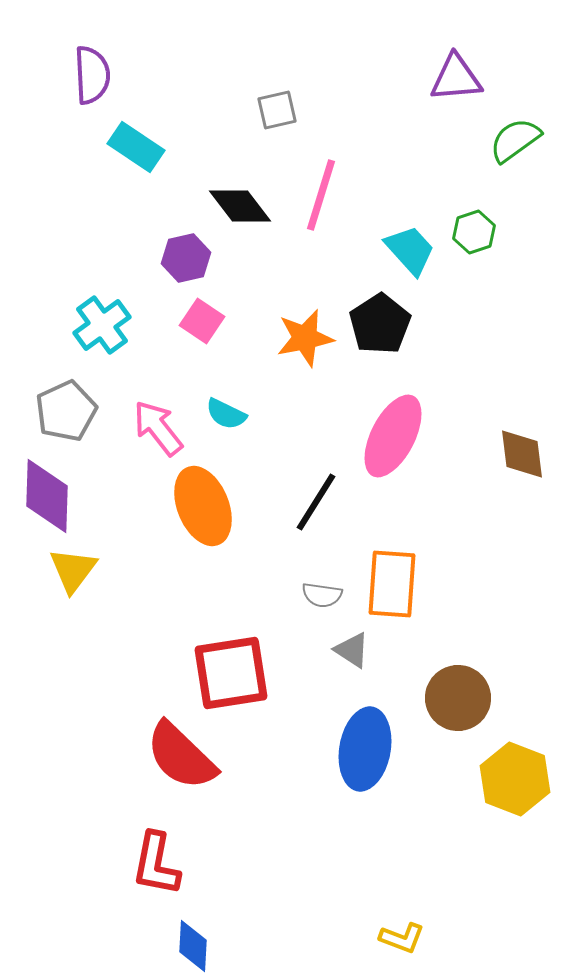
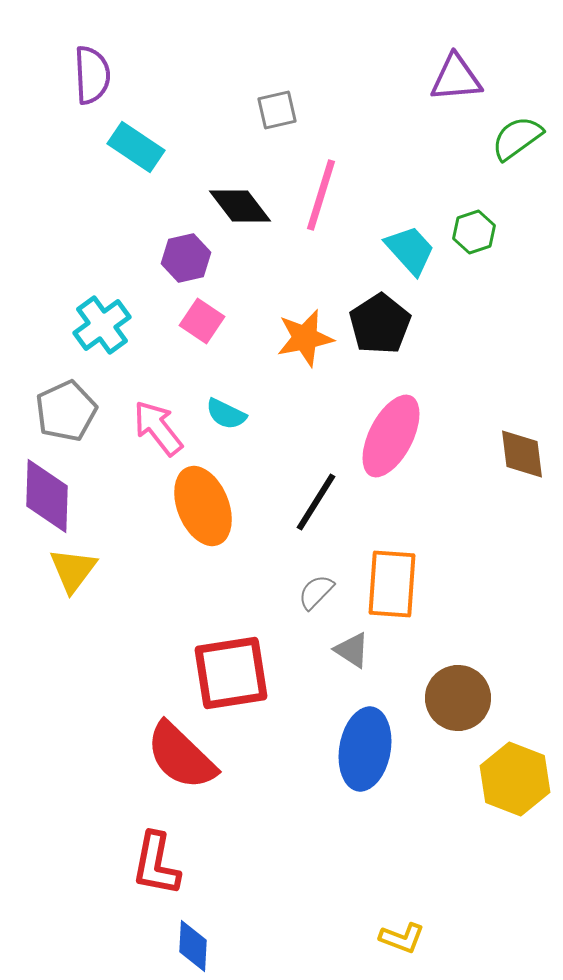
green semicircle: moved 2 px right, 2 px up
pink ellipse: moved 2 px left
gray semicircle: moved 6 px left, 3 px up; rotated 126 degrees clockwise
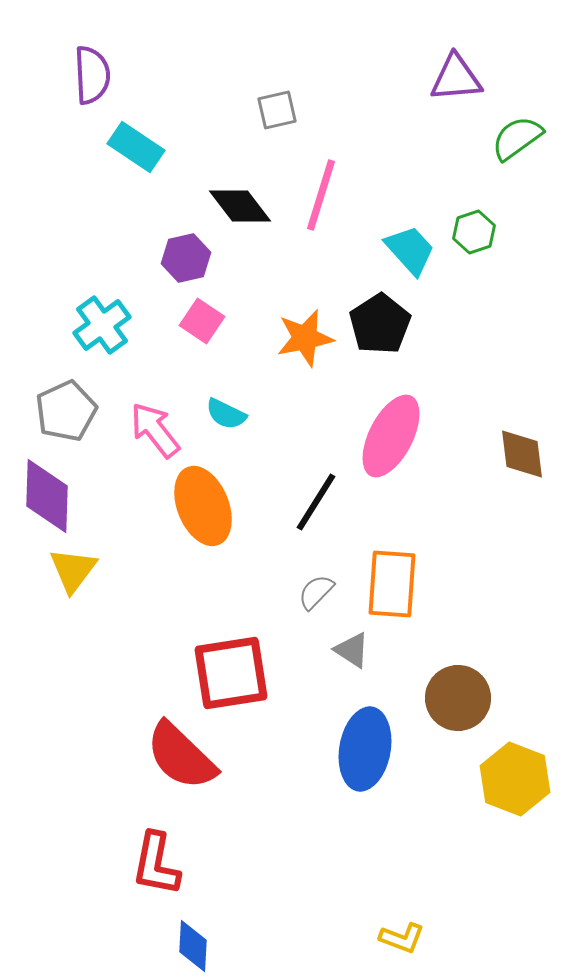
pink arrow: moved 3 px left, 2 px down
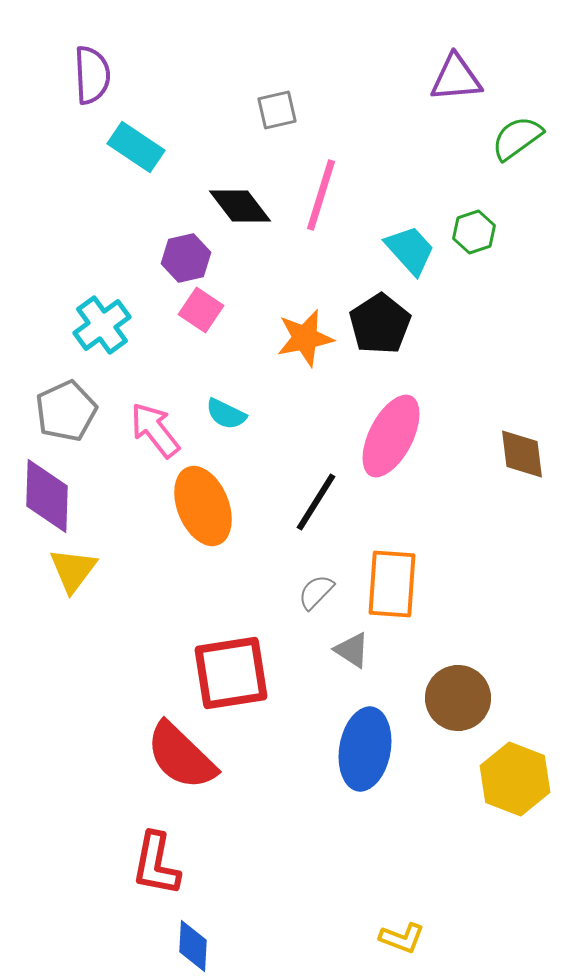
pink square: moved 1 px left, 11 px up
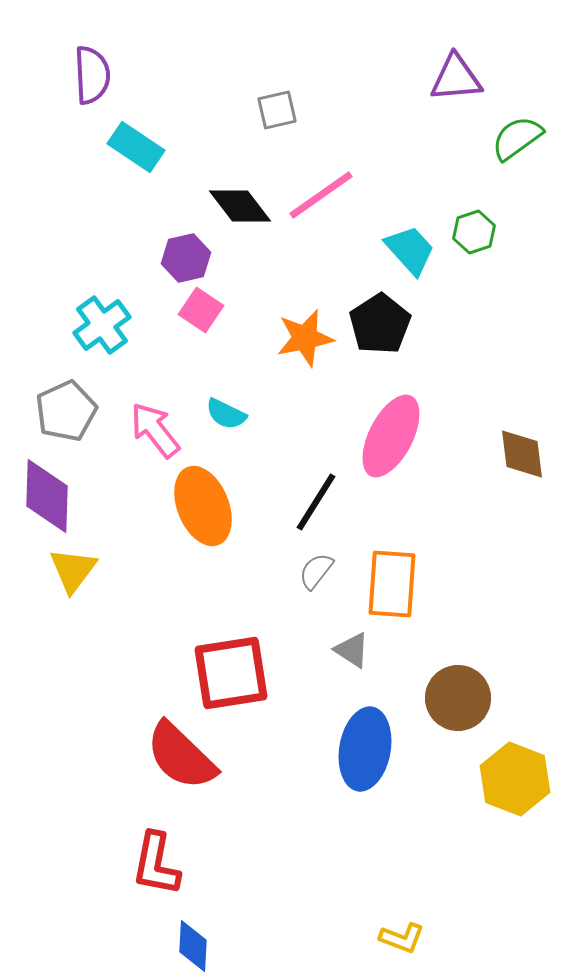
pink line: rotated 38 degrees clockwise
gray semicircle: moved 21 px up; rotated 6 degrees counterclockwise
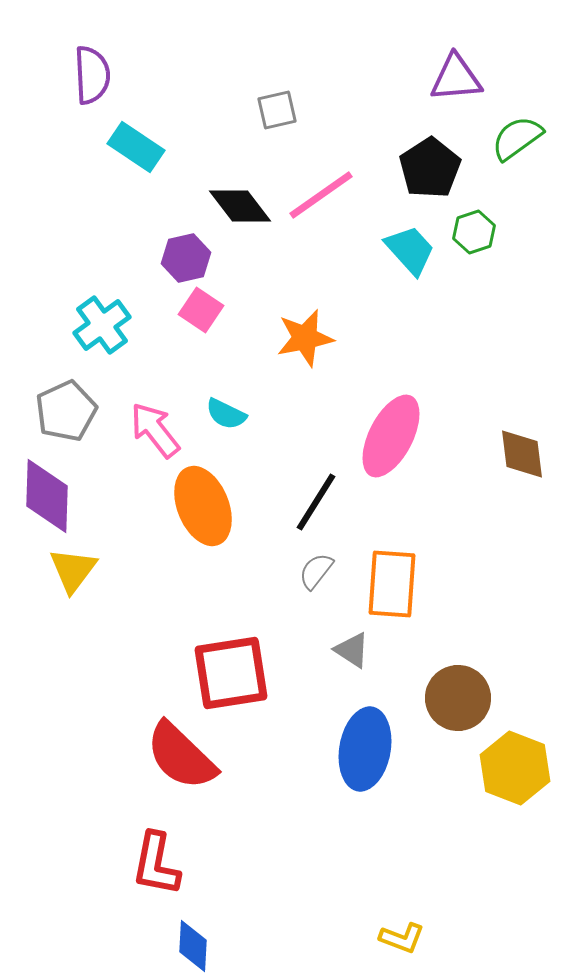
black pentagon: moved 50 px right, 156 px up
yellow hexagon: moved 11 px up
